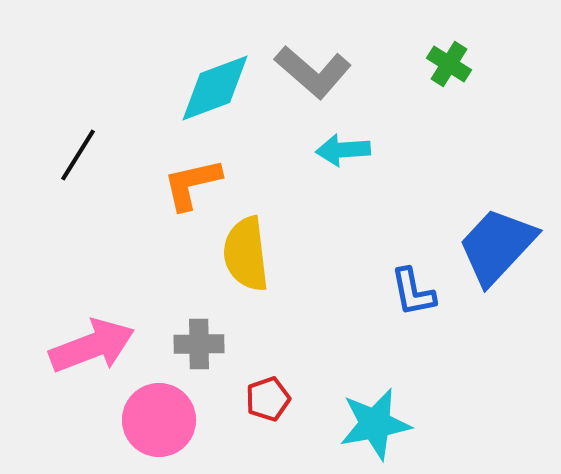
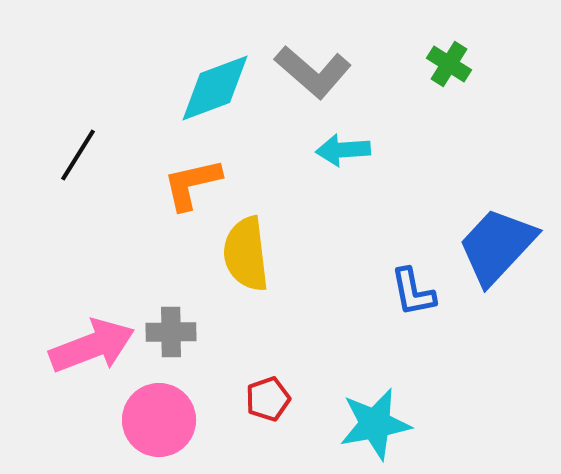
gray cross: moved 28 px left, 12 px up
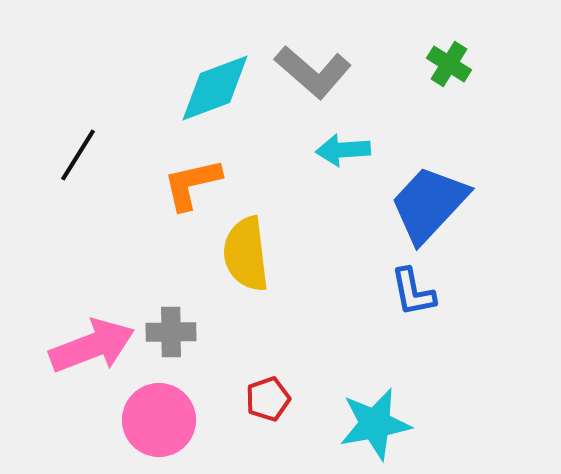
blue trapezoid: moved 68 px left, 42 px up
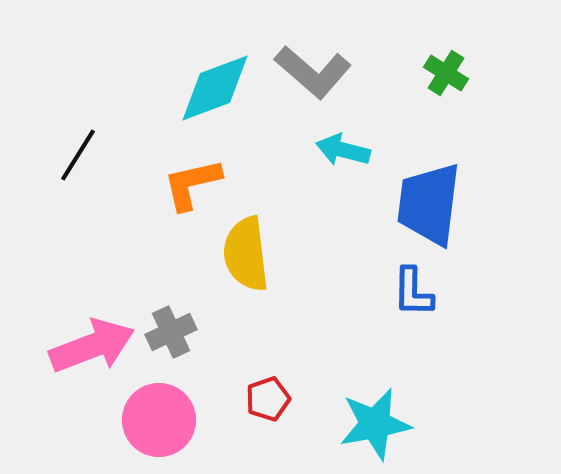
green cross: moved 3 px left, 9 px down
cyan arrow: rotated 18 degrees clockwise
blue trapezoid: rotated 36 degrees counterclockwise
blue L-shape: rotated 12 degrees clockwise
gray cross: rotated 24 degrees counterclockwise
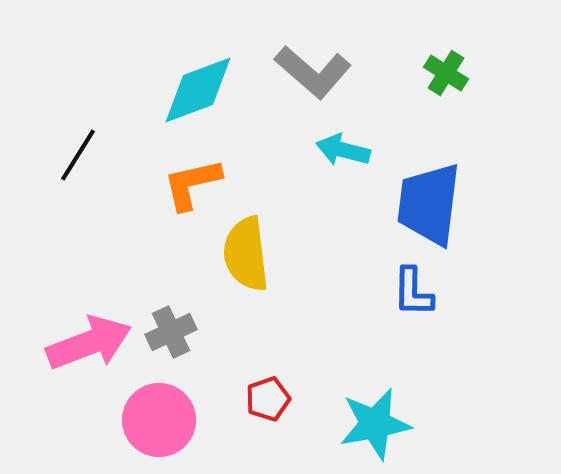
cyan diamond: moved 17 px left, 2 px down
pink arrow: moved 3 px left, 3 px up
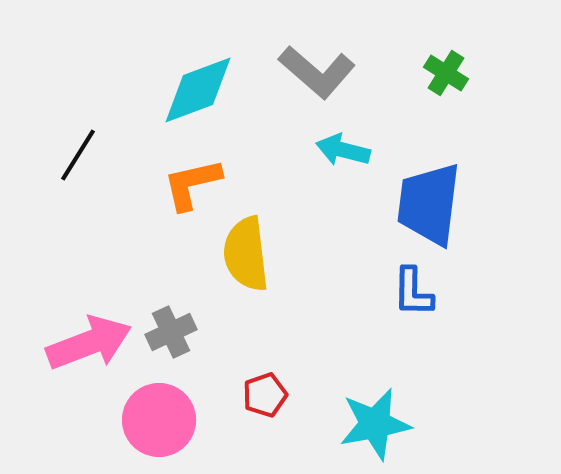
gray L-shape: moved 4 px right
red pentagon: moved 3 px left, 4 px up
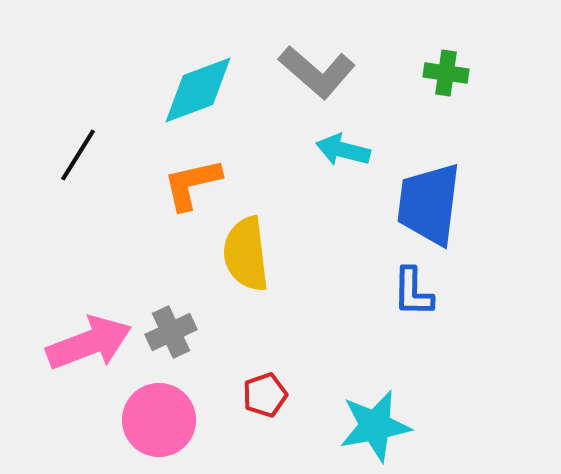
green cross: rotated 24 degrees counterclockwise
cyan star: moved 2 px down
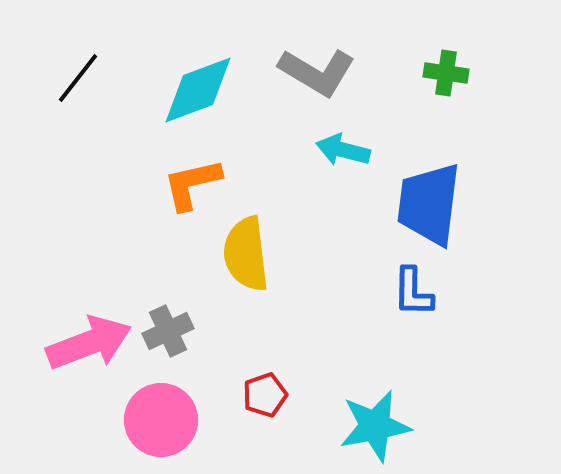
gray L-shape: rotated 10 degrees counterclockwise
black line: moved 77 px up; rotated 6 degrees clockwise
gray cross: moved 3 px left, 1 px up
pink circle: moved 2 px right
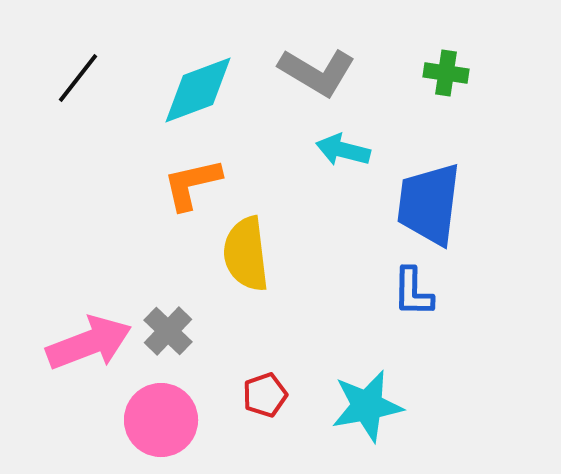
gray cross: rotated 21 degrees counterclockwise
cyan star: moved 8 px left, 20 px up
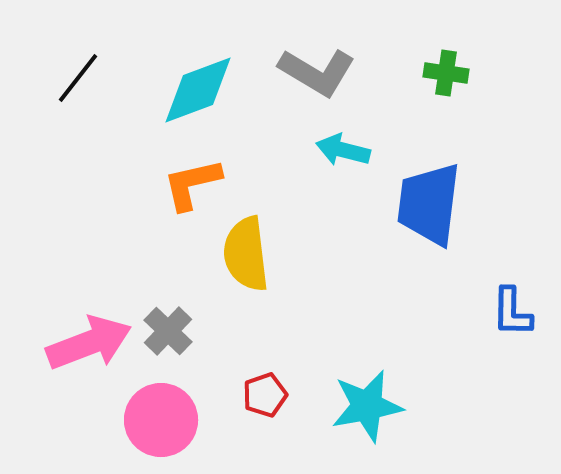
blue L-shape: moved 99 px right, 20 px down
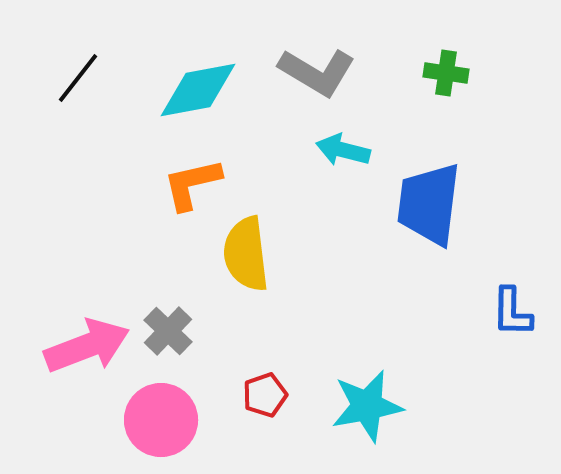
cyan diamond: rotated 10 degrees clockwise
pink arrow: moved 2 px left, 3 px down
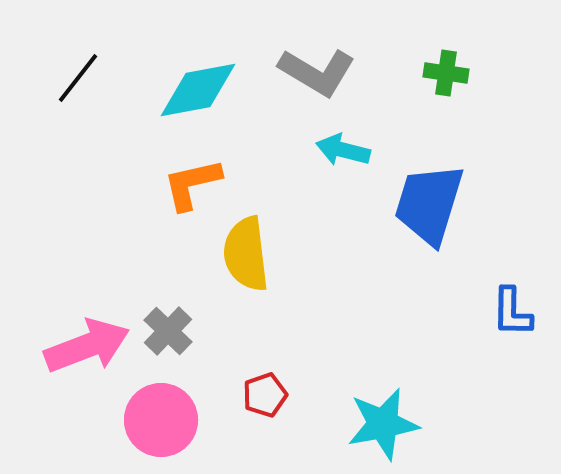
blue trapezoid: rotated 10 degrees clockwise
cyan star: moved 16 px right, 18 px down
